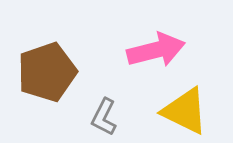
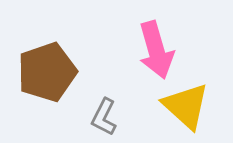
pink arrow: rotated 88 degrees clockwise
yellow triangle: moved 1 px right, 5 px up; rotated 16 degrees clockwise
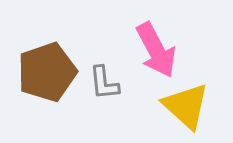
pink arrow: rotated 12 degrees counterclockwise
gray L-shape: moved 34 px up; rotated 33 degrees counterclockwise
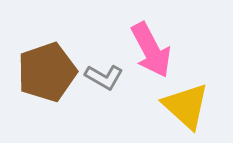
pink arrow: moved 5 px left
gray L-shape: moved 6 px up; rotated 54 degrees counterclockwise
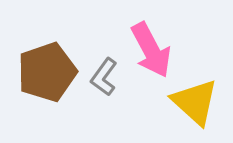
gray L-shape: rotated 96 degrees clockwise
yellow triangle: moved 9 px right, 4 px up
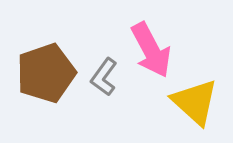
brown pentagon: moved 1 px left, 1 px down
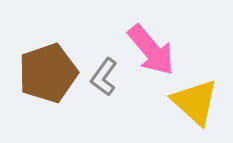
pink arrow: rotated 12 degrees counterclockwise
brown pentagon: moved 2 px right
